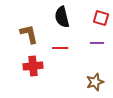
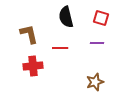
black semicircle: moved 4 px right
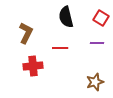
red square: rotated 14 degrees clockwise
brown L-shape: moved 3 px left, 1 px up; rotated 40 degrees clockwise
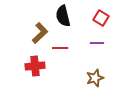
black semicircle: moved 3 px left, 1 px up
brown L-shape: moved 14 px right; rotated 20 degrees clockwise
red cross: moved 2 px right
brown star: moved 4 px up
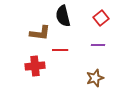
red square: rotated 21 degrees clockwise
brown L-shape: rotated 50 degrees clockwise
purple line: moved 1 px right, 2 px down
red line: moved 2 px down
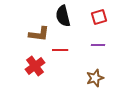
red square: moved 2 px left, 1 px up; rotated 21 degrees clockwise
brown L-shape: moved 1 px left, 1 px down
red cross: rotated 30 degrees counterclockwise
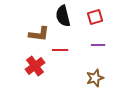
red square: moved 4 px left
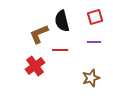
black semicircle: moved 1 px left, 5 px down
brown L-shape: rotated 150 degrees clockwise
purple line: moved 4 px left, 3 px up
brown star: moved 4 px left
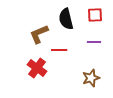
red square: moved 2 px up; rotated 14 degrees clockwise
black semicircle: moved 4 px right, 2 px up
red line: moved 1 px left
red cross: moved 2 px right, 2 px down; rotated 18 degrees counterclockwise
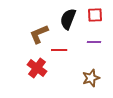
black semicircle: moved 2 px right; rotated 35 degrees clockwise
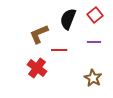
red square: rotated 35 degrees counterclockwise
brown star: moved 2 px right; rotated 24 degrees counterclockwise
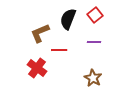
brown L-shape: moved 1 px right, 1 px up
